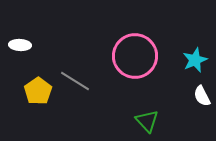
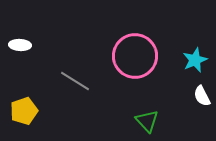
yellow pentagon: moved 14 px left, 20 px down; rotated 16 degrees clockwise
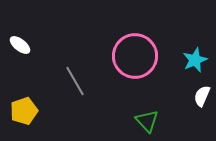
white ellipse: rotated 35 degrees clockwise
gray line: rotated 28 degrees clockwise
white semicircle: rotated 50 degrees clockwise
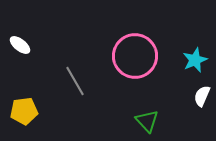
yellow pentagon: rotated 12 degrees clockwise
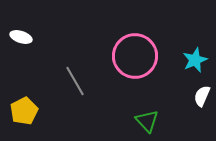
white ellipse: moved 1 px right, 8 px up; rotated 20 degrees counterclockwise
yellow pentagon: rotated 20 degrees counterclockwise
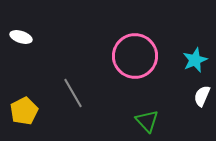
gray line: moved 2 px left, 12 px down
